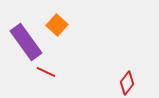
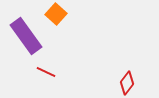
orange square: moved 1 px left, 11 px up
purple rectangle: moved 6 px up
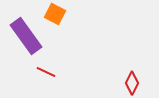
orange square: moved 1 px left; rotated 15 degrees counterclockwise
red diamond: moved 5 px right; rotated 10 degrees counterclockwise
